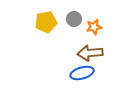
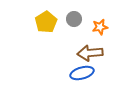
yellow pentagon: rotated 20 degrees counterclockwise
orange star: moved 6 px right
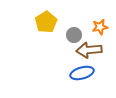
gray circle: moved 16 px down
brown arrow: moved 1 px left, 3 px up
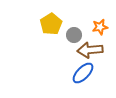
yellow pentagon: moved 5 px right, 2 px down
brown arrow: moved 1 px right
blue ellipse: moved 1 px right; rotated 30 degrees counterclockwise
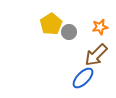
gray circle: moved 5 px left, 3 px up
brown arrow: moved 6 px right, 5 px down; rotated 40 degrees counterclockwise
blue ellipse: moved 5 px down
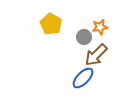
yellow pentagon: rotated 10 degrees counterclockwise
gray circle: moved 15 px right, 5 px down
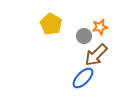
gray circle: moved 1 px up
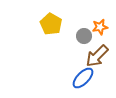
brown arrow: moved 1 px right, 1 px down
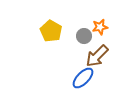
yellow pentagon: moved 7 px down
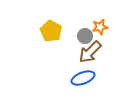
gray circle: moved 1 px right
brown arrow: moved 7 px left, 4 px up
blue ellipse: rotated 25 degrees clockwise
